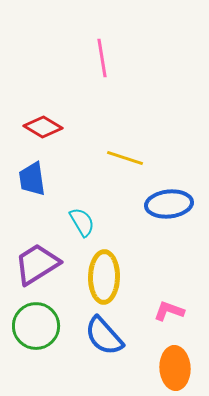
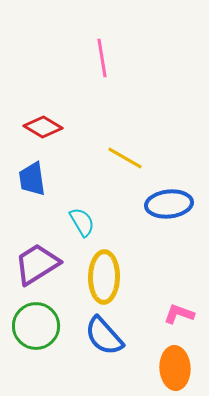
yellow line: rotated 12 degrees clockwise
pink L-shape: moved 10 px right, 3 px down
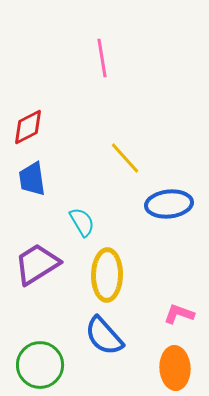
red diamond: moved 15 px left; rotated 57 degrees counterclockwise
yellow line: rotated 18 degrees clockwise
yellow ellipse: moved 3 px right, 2 px up
green circle: moved 4 px right, 39 px down
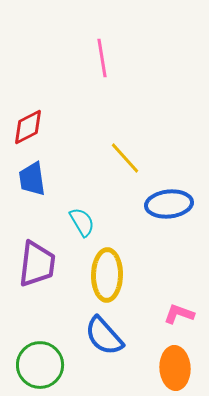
purple trapezoid: rotated 129 degrees clockwise
